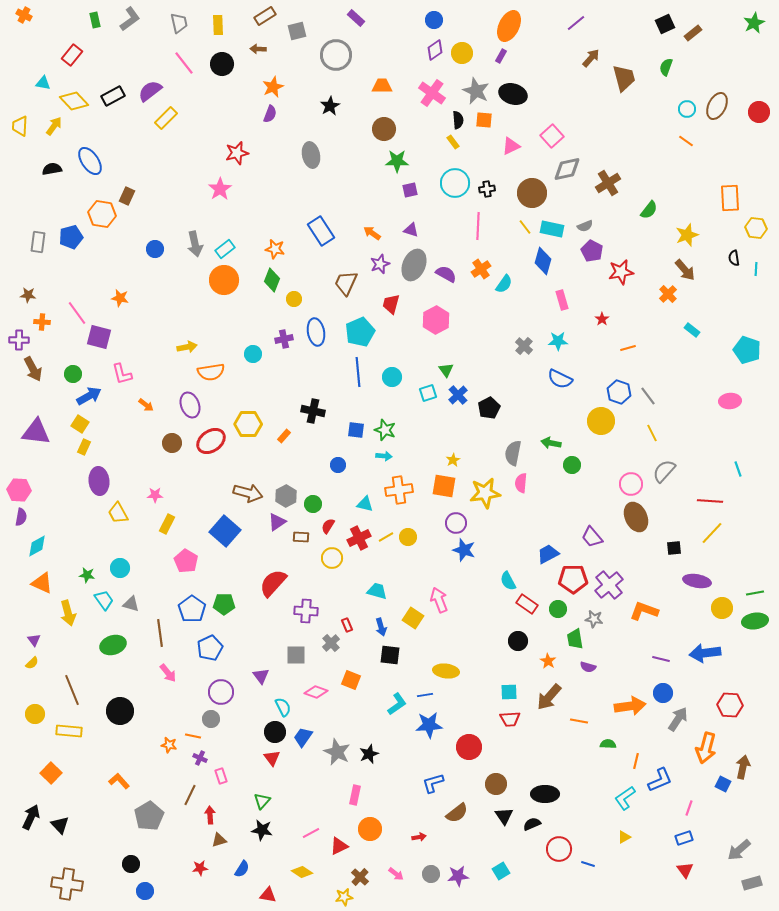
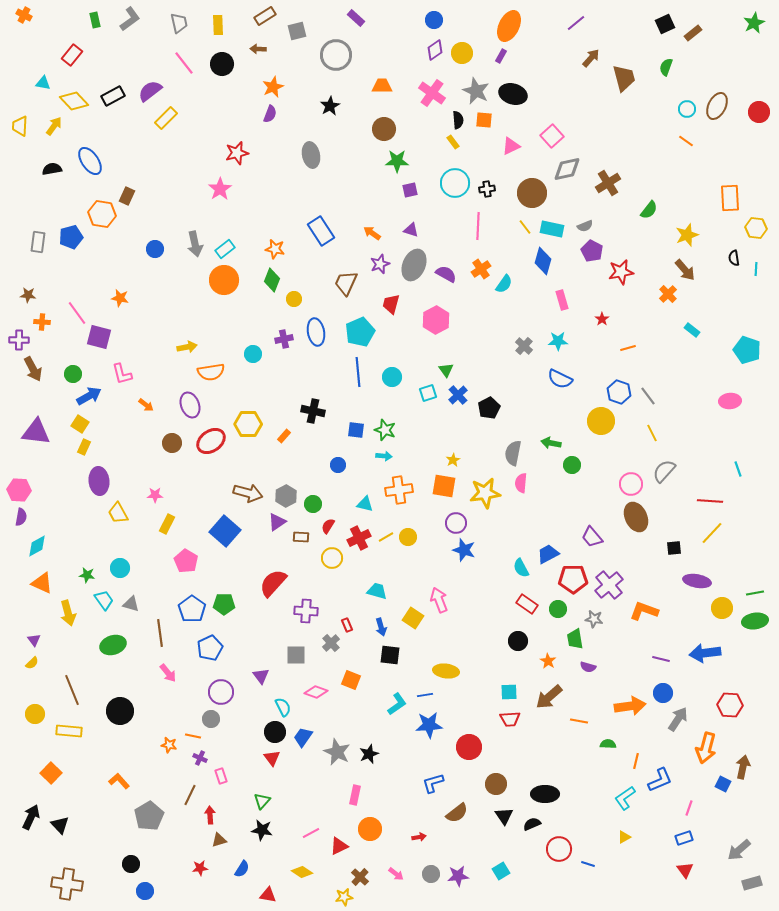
cyan semicircle at (508, 581): moved 13 px right, 13 px up
brown arrow at (549, 697): rotated 8 degrees clockwise
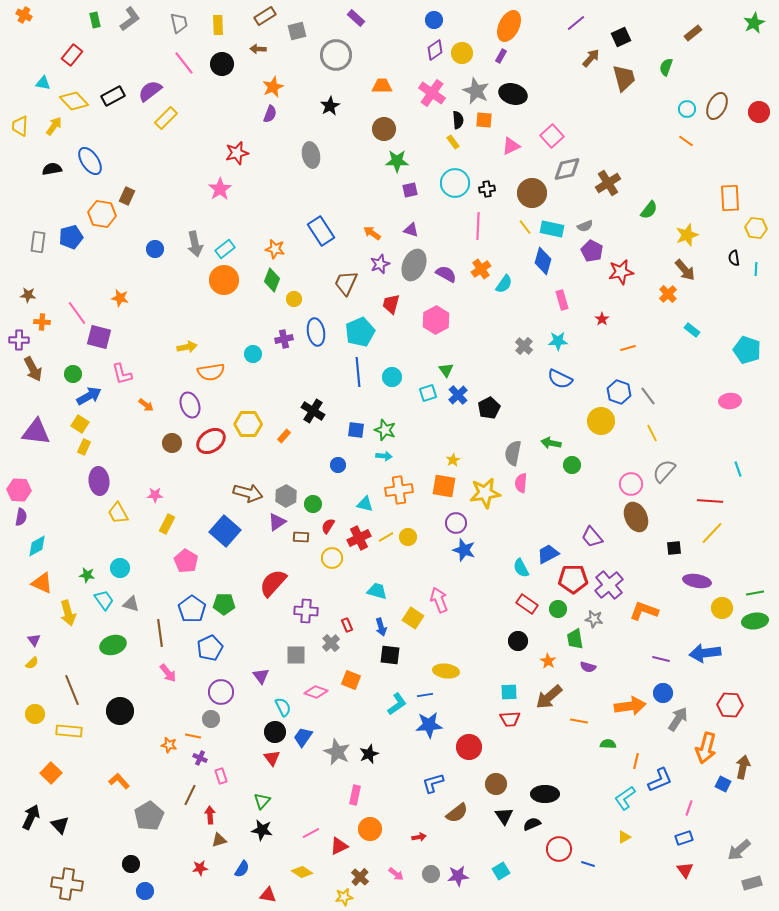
black square at (665, 24): moved 44 px left, 13 px down
black cross at (313, 411): rotated 20 degrees clockwise
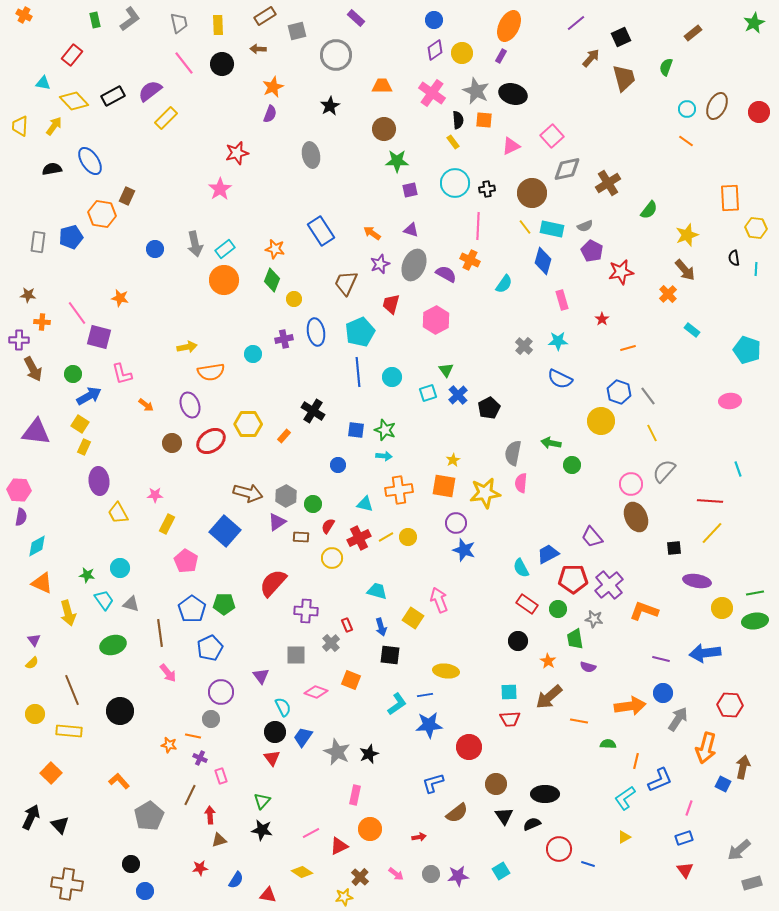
orange cross at (481, 269): moved 11 px left, 9 px up; rotated 30 degrees counterclockwise
blue semicircle at (242, 869): moved 6 px left, 11 px down
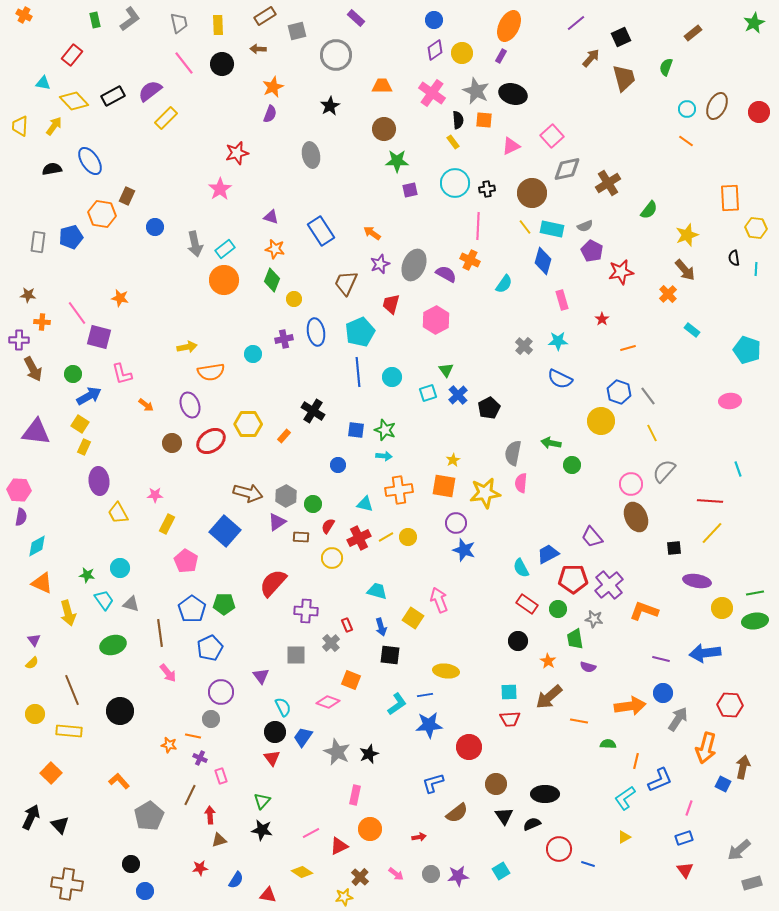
purple triangle at (411, 230): moved 140 px left, 13 px up
blue circle at (155, 249): moved 22 px up
pink diamond at (316, 692): moved 12 px right, 10 px down
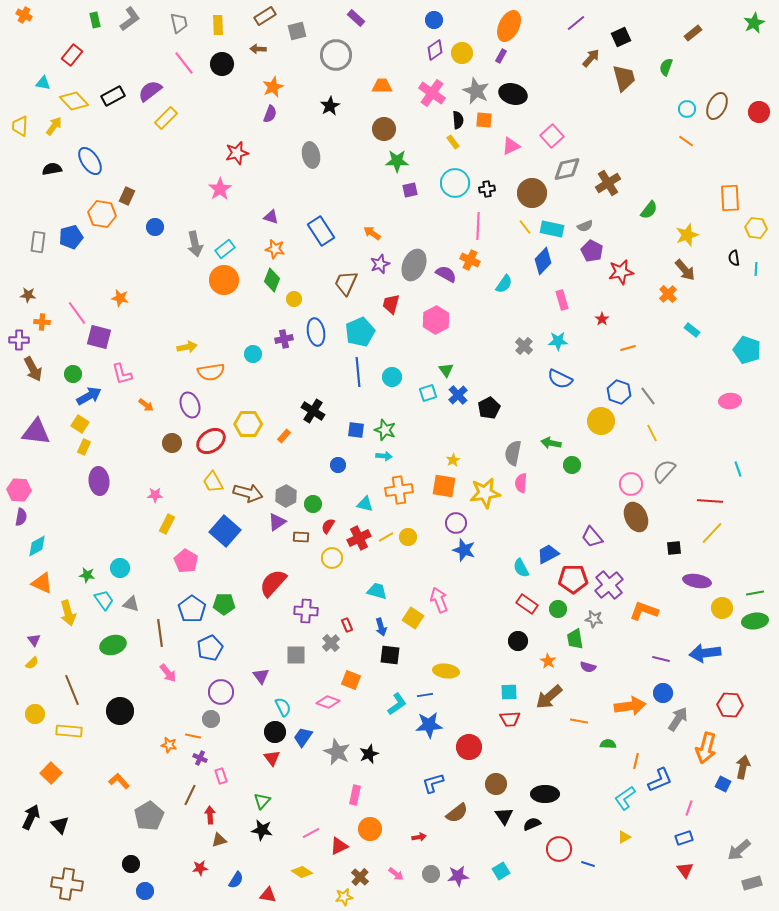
blue diamond at (543, 261): rotated 28 degrees clockwise
yellow trapezoid at (118, 513): moved 95 px right, 31 px up
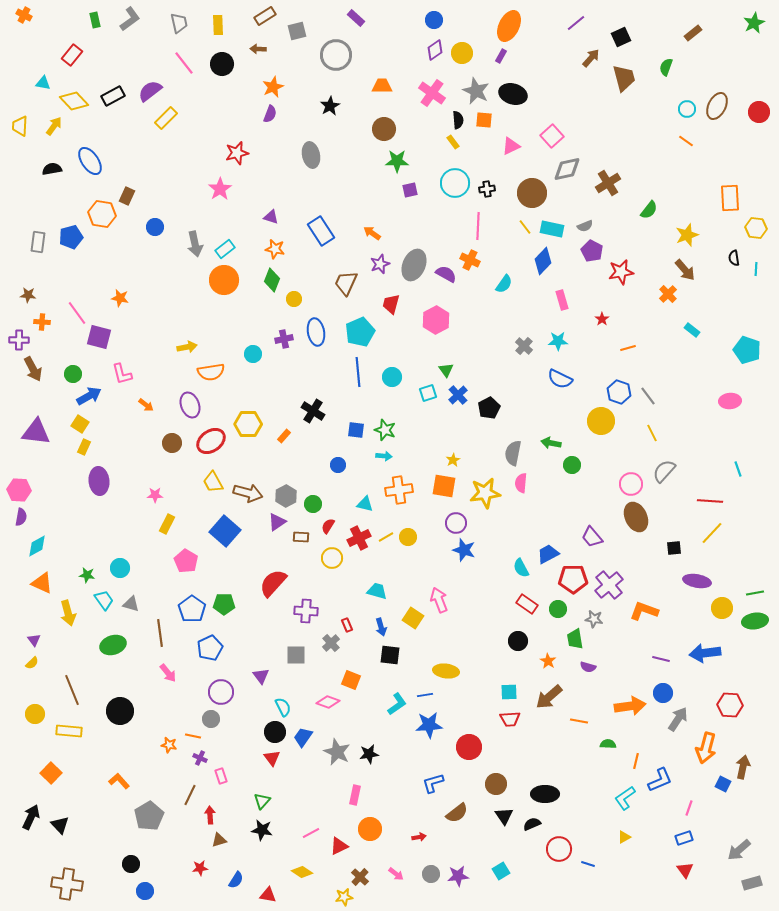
black star at (369, 754): rotated 12 degrees clockwise
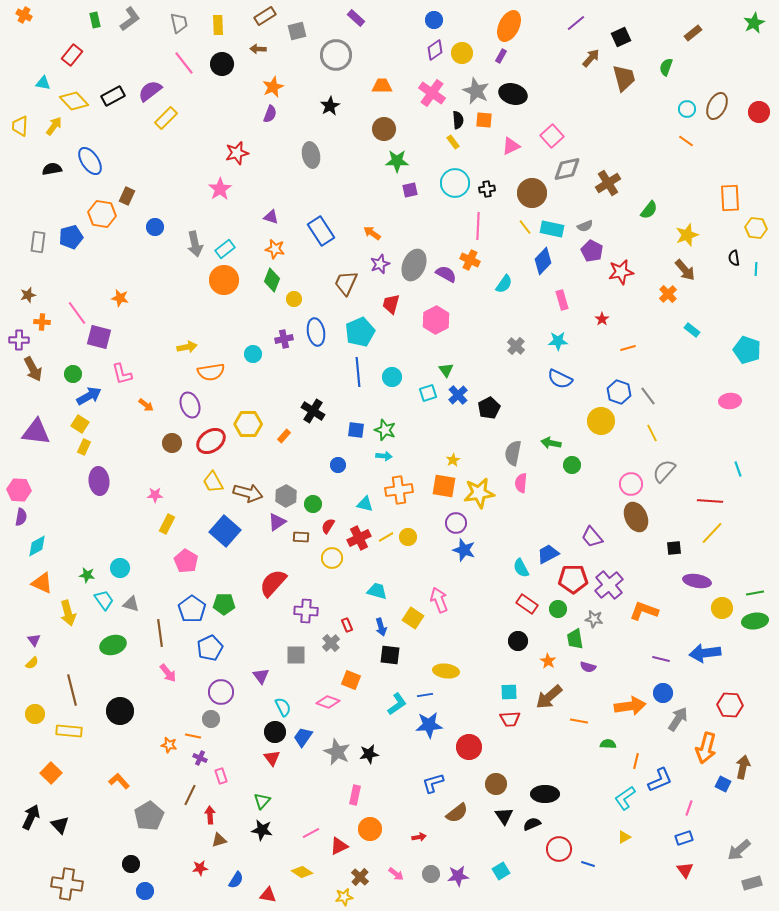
brown star at (28, 295): rotated 21 degrees counterclockwise
gray cross at (524, 346): moved 8 px left
yellow star at (485, 493): moved 6 px left
brown line at (72, 690): rotated 8 degrees clockwise
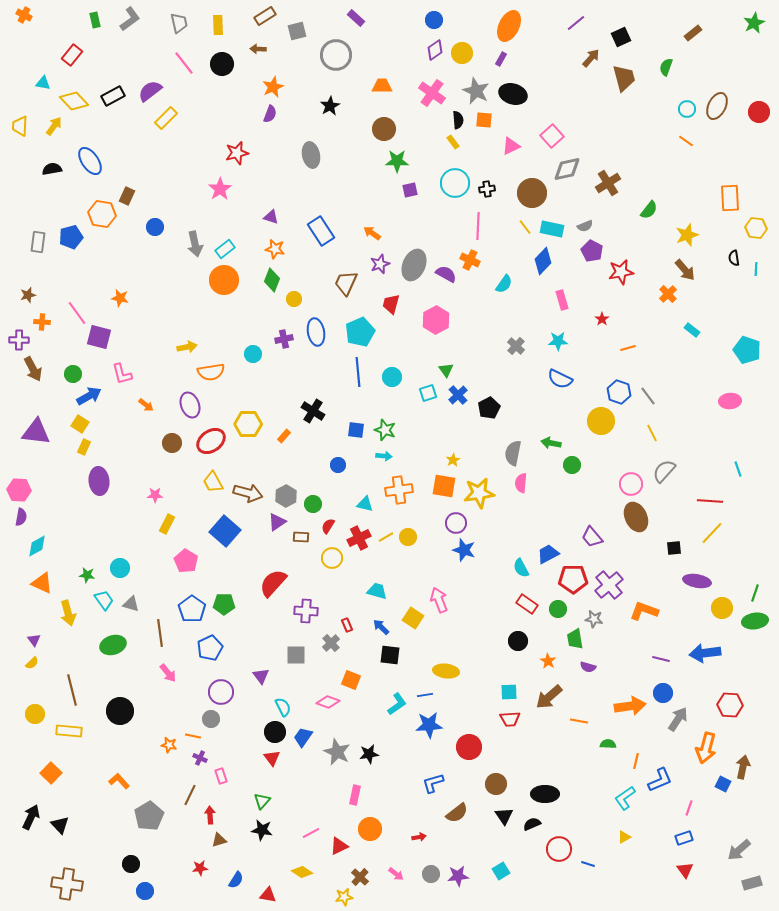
purple rectangle at (501, 56): moved 3 px down
green line at (755, 593): rotated 60 degrees counterclockwise
blue arrow at (381, 627): rotated 150 degrees clockwise
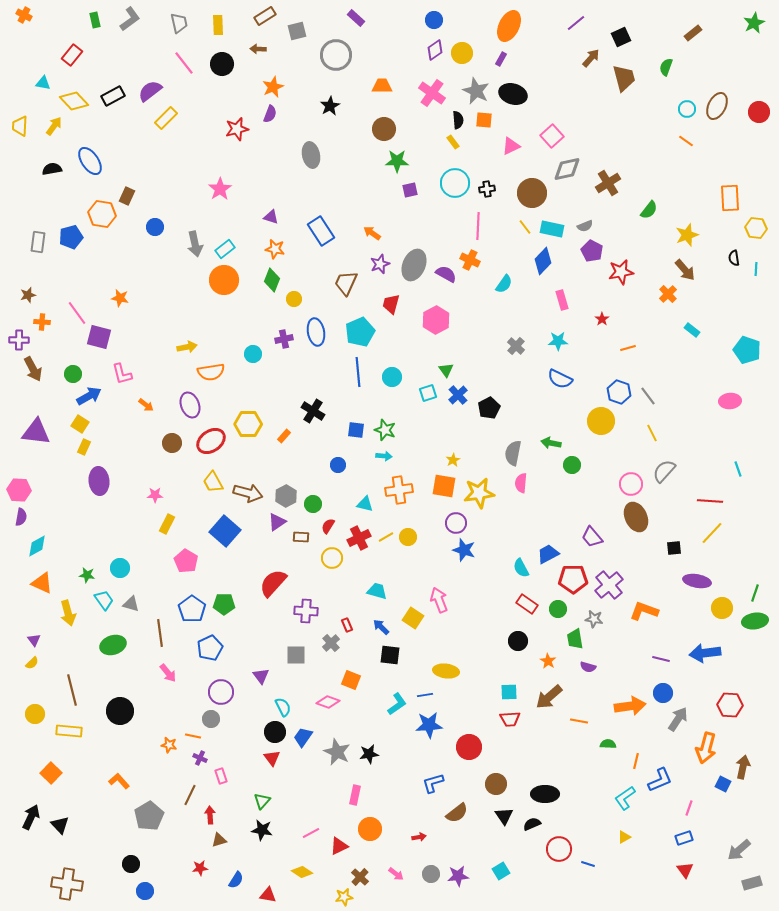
red star at (237, 153): moved 24 px up
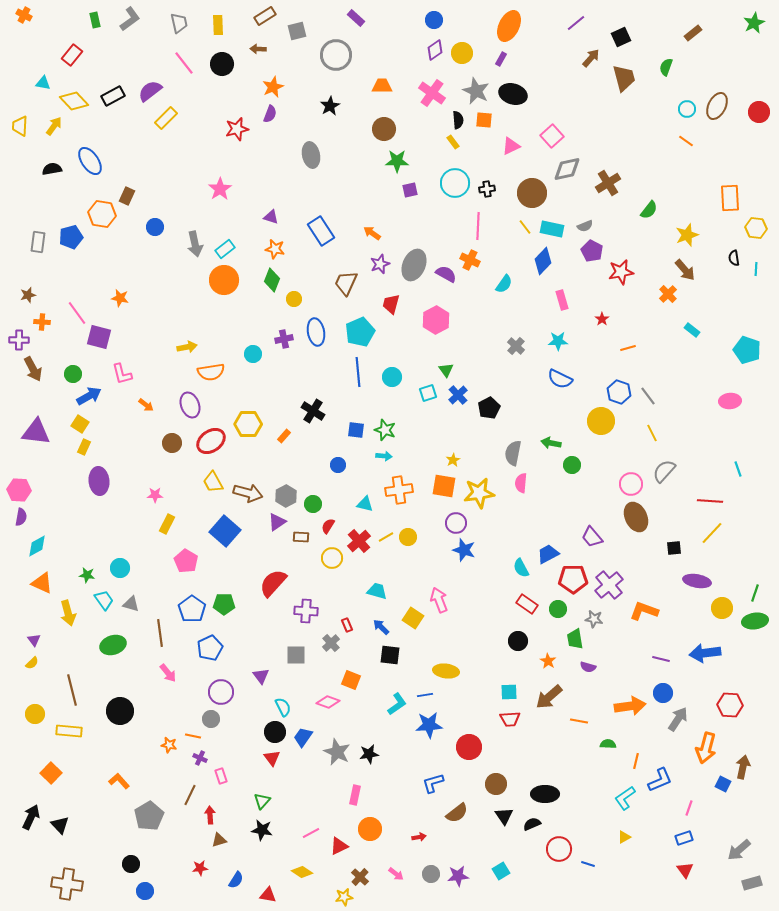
red cross at (359, 538): moved 3 px down; rotated 15 degrees counterclockwise
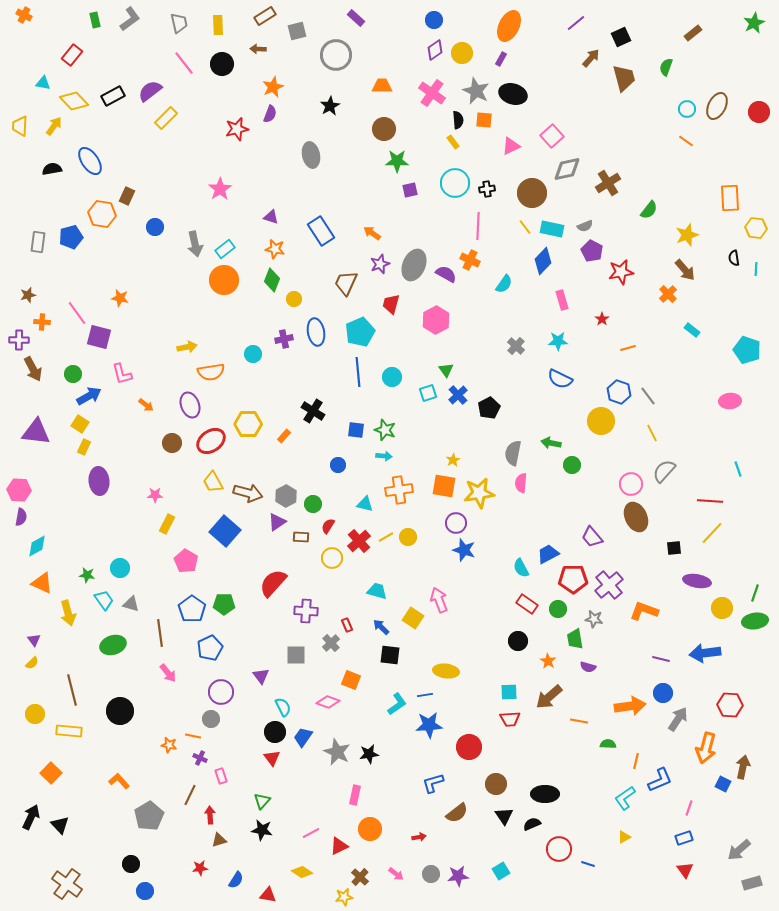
brown cross at (67, 884): rotated 28 degrees clockwise
